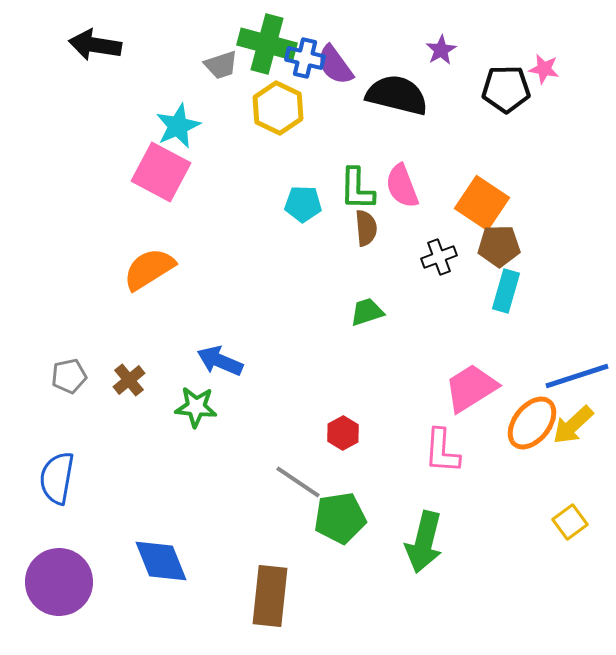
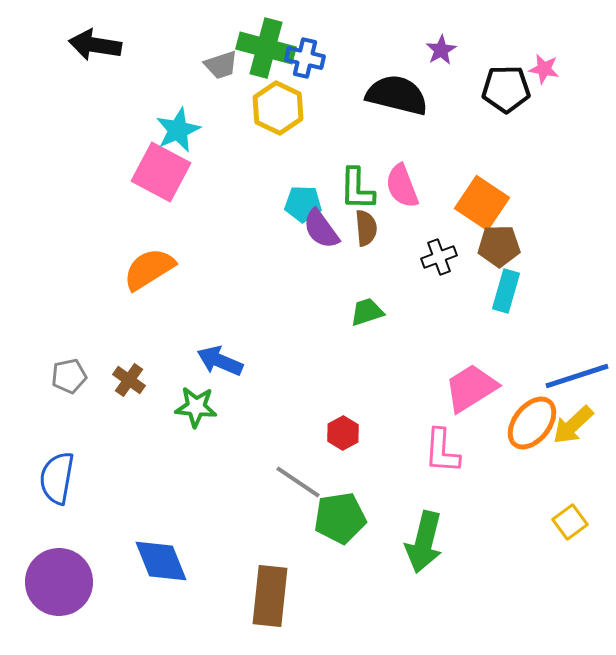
green cross: moved 1 px left, 4 px down
purple semicircle: moved 14 px left, 164 px down
cyan star: moved 4 px down
brown cross: rotated 16 degrees counterclockwise
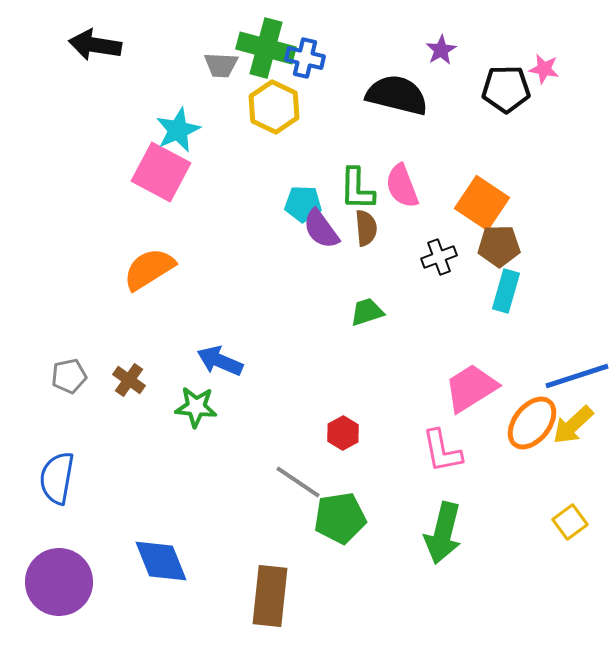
gray trapezoid: rotated 21 degrees clockwise
yellow hexagon: moved 4 px left, 1 px up
pink L-shape: rotated 15 degrees counterclockwise
green arrow: moved 19 px right, 9 px up
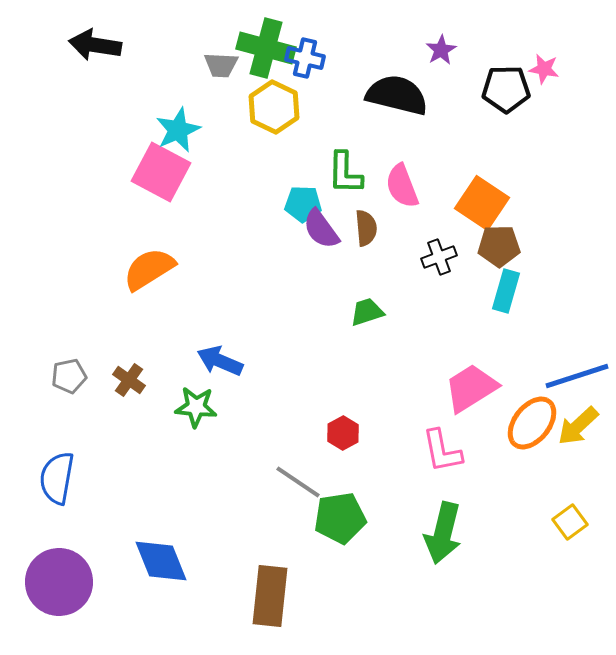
green L-shape: moved 12 px left, 16 px up
yellow arrow: moved 5 px right, 1 px down
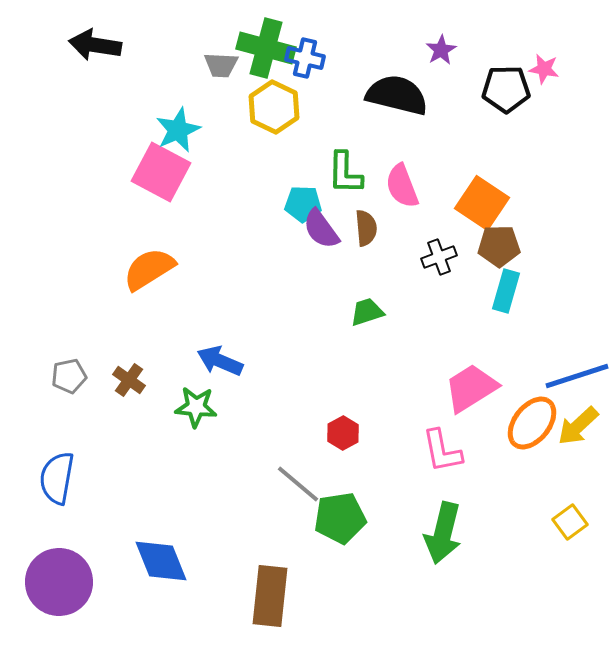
gray line: moved 2 px down; rotated 6 degrees clockwise
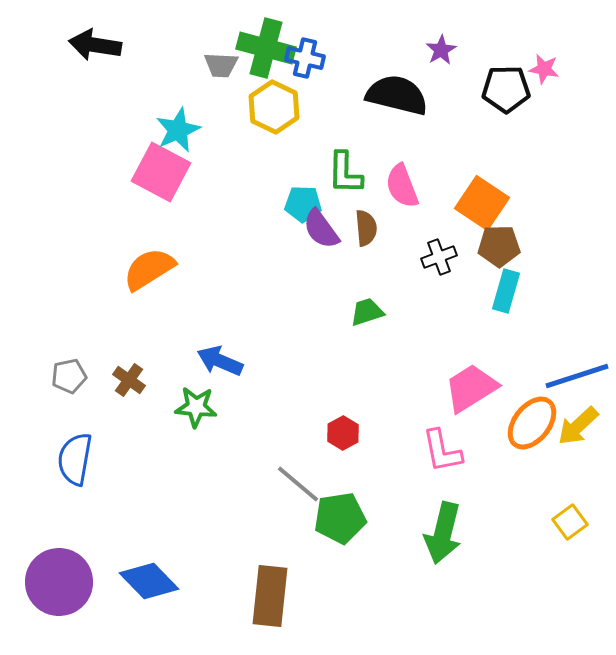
blue semicircle: moved 18 px right, 19 px up
blue diamond: moved 12 px left, 20 px down; rotated 22 degrees counterclockwise
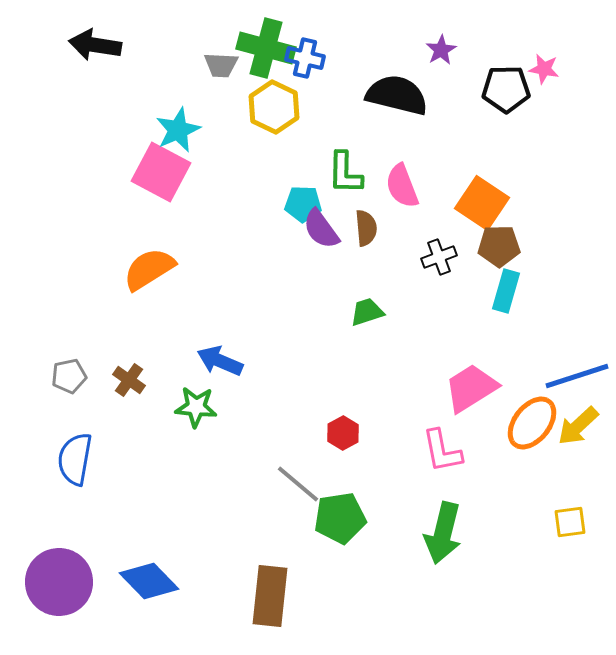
yellow square: rotated 28 degrees clockwise
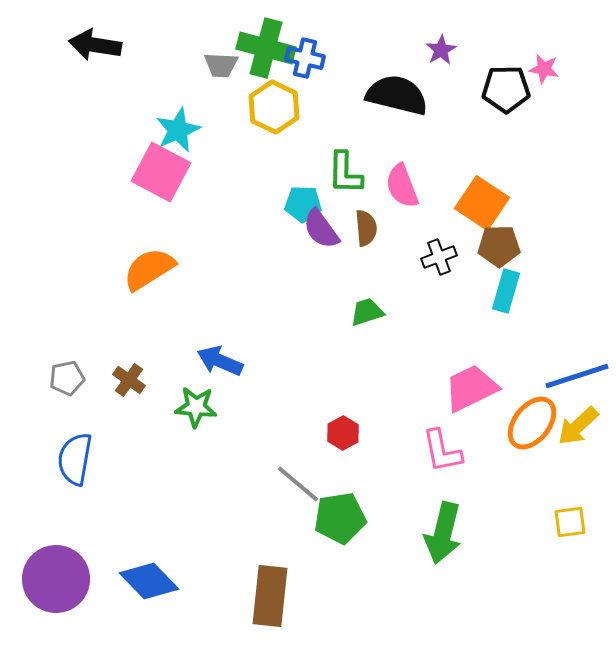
gray pentagon: moved 2 px left, 2 px down
pink trapezoid: rotated 6 degrees clockwise
purple circle: moved 3 px left, 3 px up
